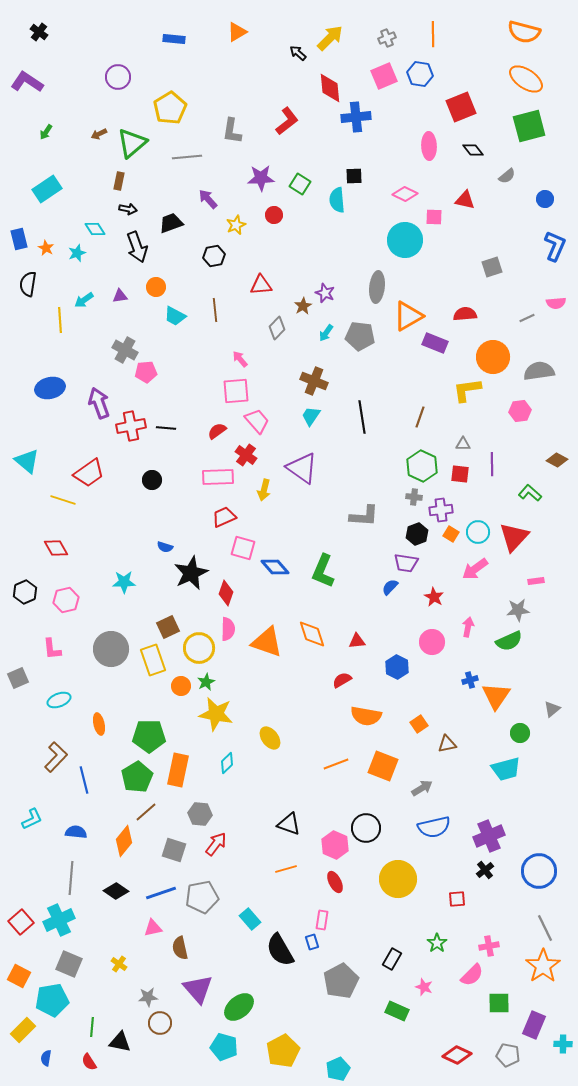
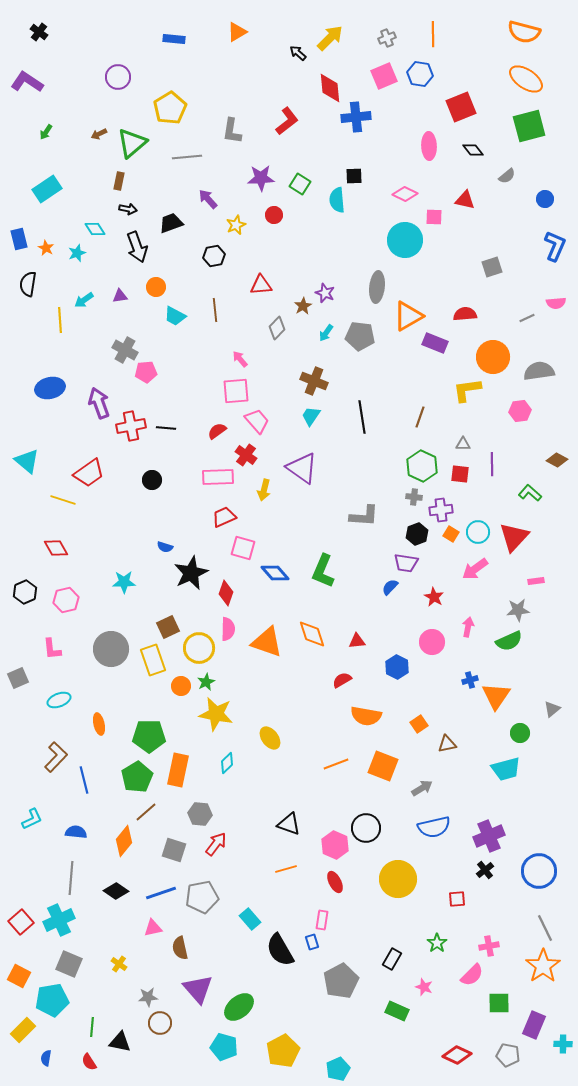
blue diamond at (275, 567): moved 6 px down
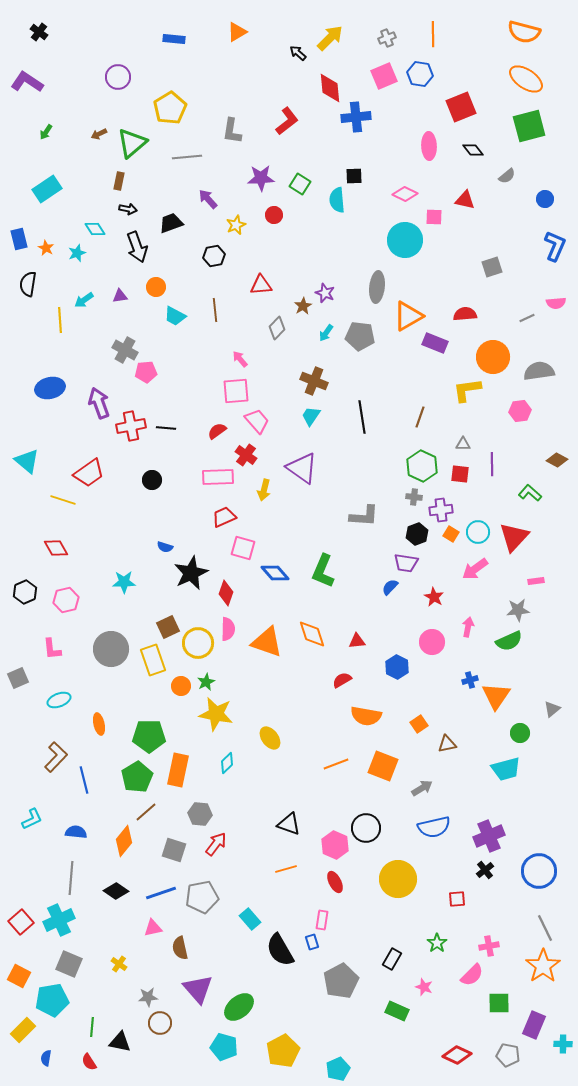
yellow circle at (199, 648): moved 1 px left, 5 px up
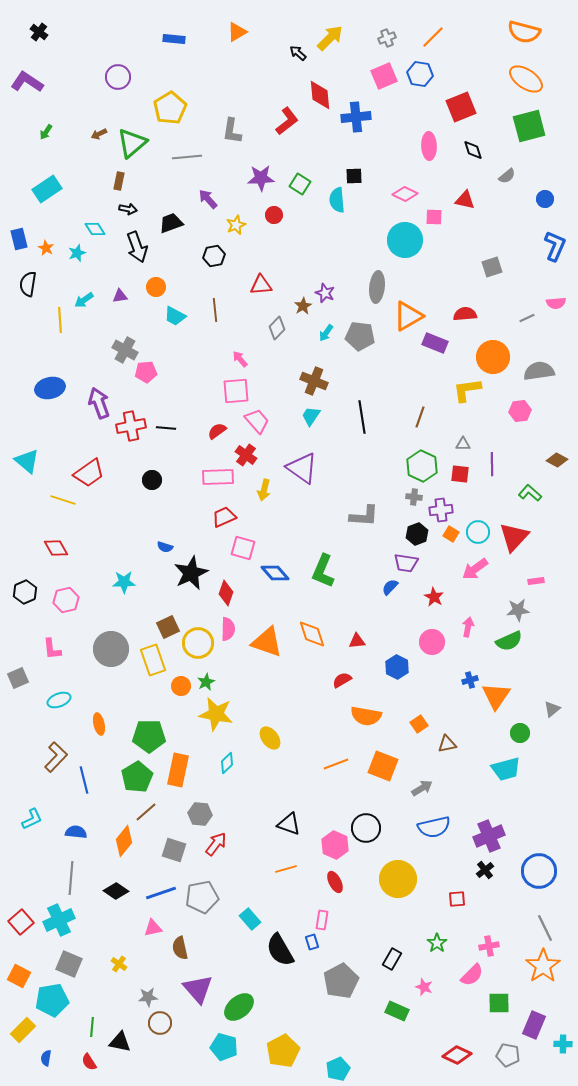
orange line at (433, 34): moved 3 px down; rotated 45 degrees clockwise
red diamond at (330, 88): moved 10 px left, 7 px down
black diamond at (473, 150): rotated 20 degrees clockwise
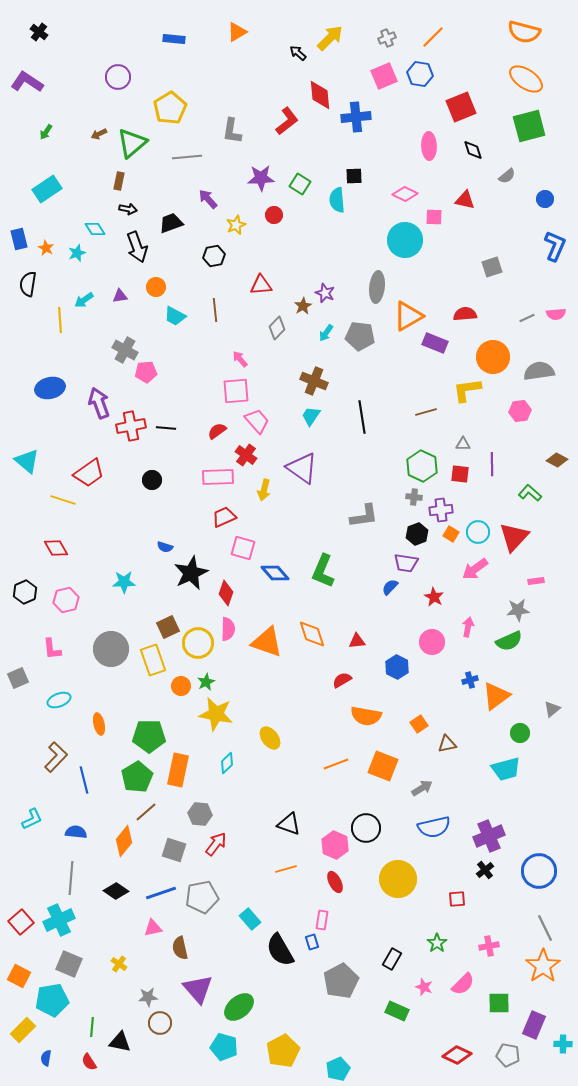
pink semicircle at (556, 303): moved 11 px down
brown line at (420, 417): moved 6 px right, 5 px up; rotated 55 degrees clockwise
gray L-shape at (364, 516): rotated 12 degrees counterclockwise
orange triangle at (496, 696): rotated 20 degrees clockwise
pink semicircle at (472, 975): moved 9 px left, 9 px down
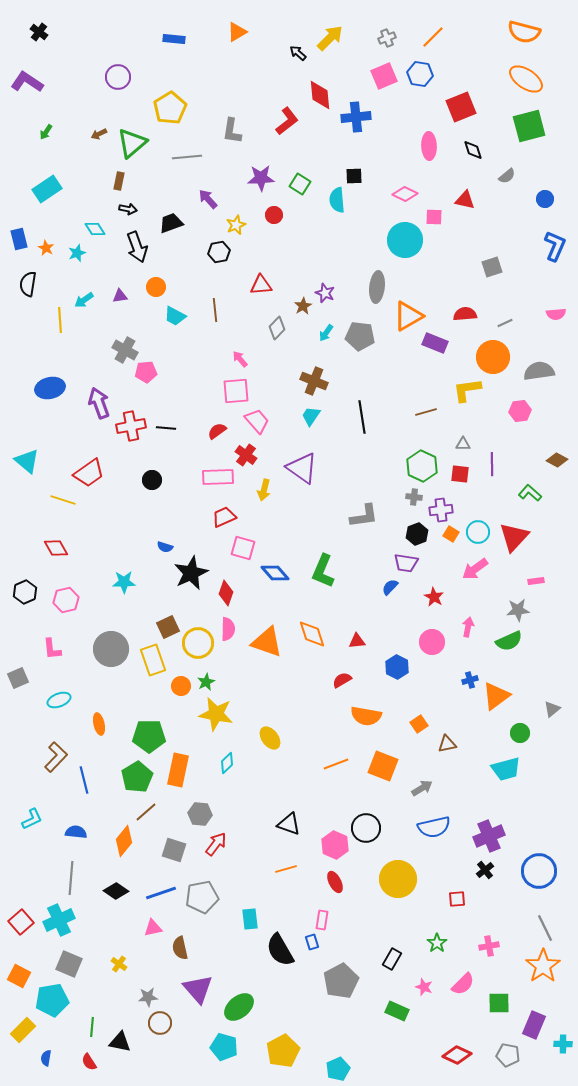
black hexagon at (214, 256): moved 5 px right, 4 px up
gray line at (527, 318): moved 22 px left, 5 px down
cyan rectangle at (250, 919): rotated 35 degrees clockwise
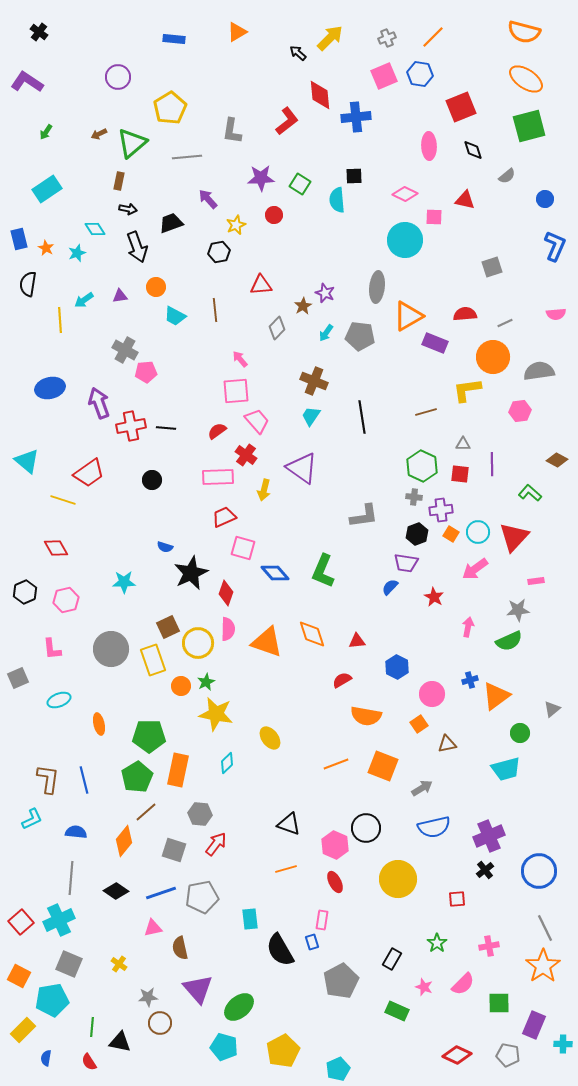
pink circle at (432, 642): moved 52 px down
brown L-shape at (56, 757): moved 8 px left, 22 px down; rotated 36 degrees counterclockwise
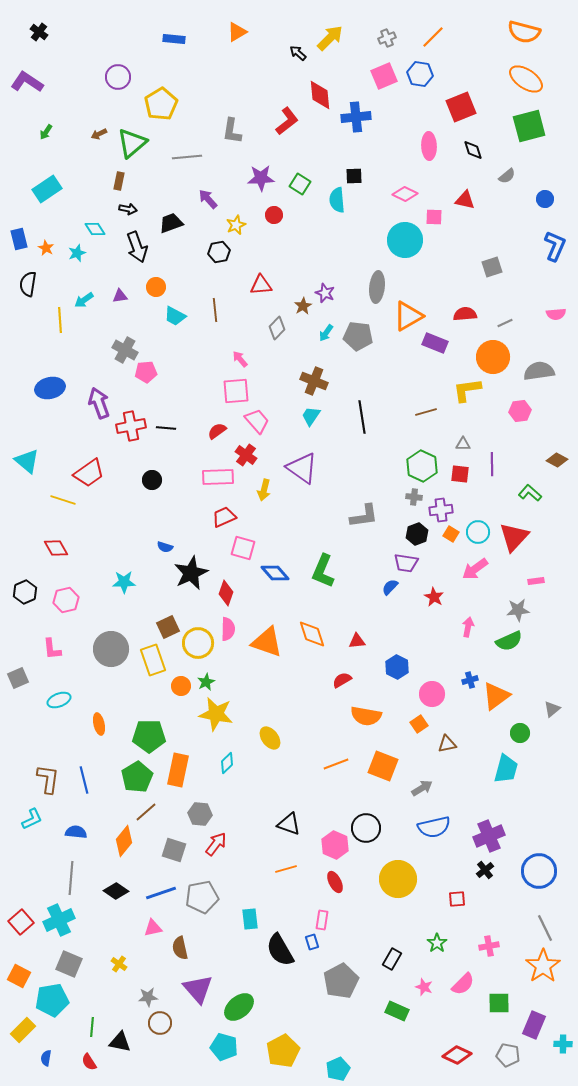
yellow pentagon at (170, 108): moved 9 px left, 4 px up
gray pentagon at (360, 336): moved 2 px left
cyan trapezoid at (506, 769): rotated 60 degrees counterclockwise
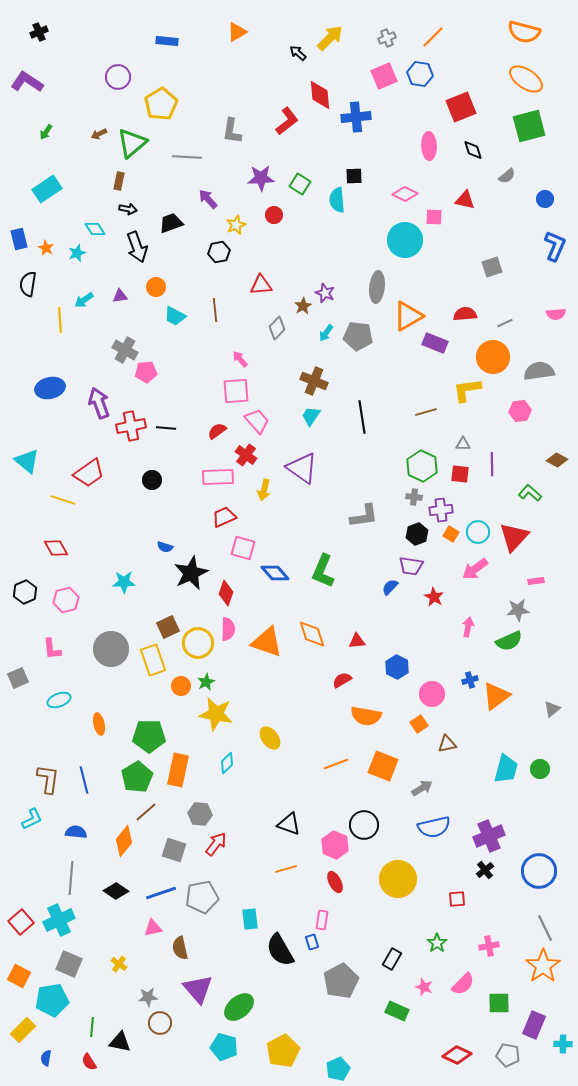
black cross at (39, 32): rotated 30 degrees clockwise
blue rectangle at (174, 39): moved 7 px left, 2 px down
gray line at (187, 157): rotated 8 degrees clockwise
purple trapezoid at (406, 563): moved 5 px right, 3 px down
green circle at (520, 733): moved 20 px right, 36 px down
black circle at (366, 828): moved 2 px left, 3 px up
